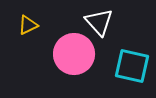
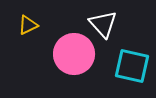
white triangle: moved 4 px right, 2 px down
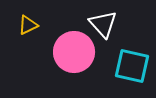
pink circle: moved 2 px up
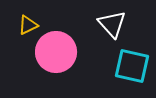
white triangle: moved 9 px right
pink circle: moved 18 px left
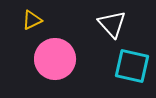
yellow triangle: moved 4 px right, 5 px up
pink circle: moved 1 px left, 7 px down
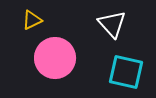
pink circle: moved 1 px up
cyan square: moved 6 px left, 6 px down
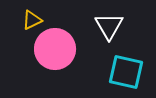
white triangle: moved 3 px left, 2 px down; rotated 12 degrees clockwise
pink circle: moved 9 px up
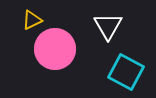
white triangle: moved 1 px left
cyan square: rotated 15 degrees clockwise
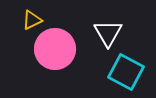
white triangle: moved 7 px down
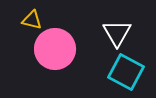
yellow triangle: rotated 40 degrees clockwise
white triangle: moved 9 px right
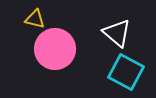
yellow triangle: moved 3 px right, 1 px up
white triangle: rotated 20 degrees counterclockwise
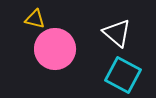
cyan square: moved 3 px left, 3 px down
